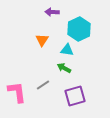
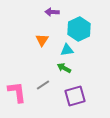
cyan triangle: rotated 16 degrees counterclockwise
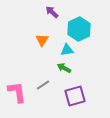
purple arrow: rotated 40 degrees clockwise
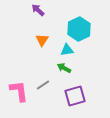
purple arrow: moved 14 px left, 2 px up
pink L-shape: moved 2 px right, 1 px up
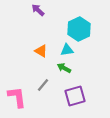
orange triangle: moved 1 px left, 11 px down; rotated 32 degrees counterclockwise
gray line: rotated 16 degrees counterclockwise
pink L-shape: moved 2 px left, 6 px down
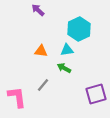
orange triangle: rotated 24 degrees counterclockwise
purple square: moved 21 px right, 2 px up
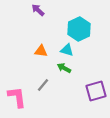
cyan triangle: rotated 24 degrees clockwise
purple square: moved 3 px up
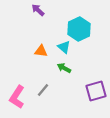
cyan triangle: moved 3 px left, 3 px up; rotated 24 degrees clockwise
gray line: moved 5 px down
pink L-shape: rotated 140 degrees counterclockwise
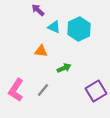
cyan triangle: moved 10 px left, 20 px up; rotated 16 degrees counterclockwise
green arrow: rotated 128 degrees clockwise
purple square: rotated 15 degrees counterclockwise
pink L-shape: moved 1 px left, 7 px up
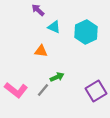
cyan hexagon: moved 7 px right, 3 px down
green arrow: moved 7 px left, 9 px down
pink L-shape: rotated 85 degrees counterclockwise
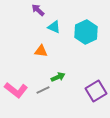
green arrow: moved 1 px right
gray line: rotated 24 degrees clockwise
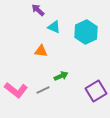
green arrow: moved 3 px right, 1 px up
